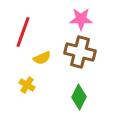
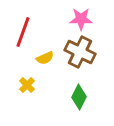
brown cross: rotated 12 degrees clockwise
yellow semicircle: moved 3 px right
yellow cross: rotated 14 degrees clockwise
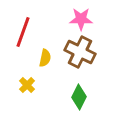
yellow semicircle: rotated 54 degrees counterclockwise
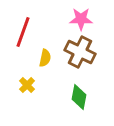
green diamond: rotated 15 degrees counterclockwise
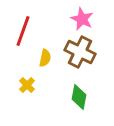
pink star: moved 1 px right; rotated 25 degrees clockwise
red line: moved 1 px up
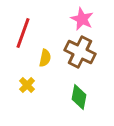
red line: moved 2 px down
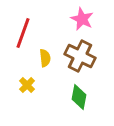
brown cross: moved 4 px down
yellow semicircle: rotated 18 degrees counterclockwise
